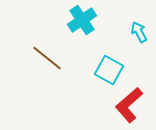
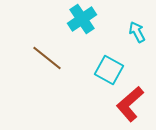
cyan cross: moved 1 px up
cyan arrow: moved 2 px left
red L-shape: moved 1 px right, 1 px up
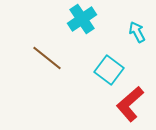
cyan square: rotated 8 degrees clockwise
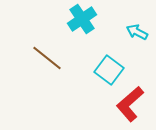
cyan arrow: rotated 35 degrees counterclockwise
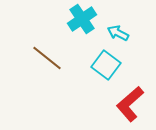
cyan arrow: moved 19 px left, 1 px down
cyan square: moved 3 px left, 5 px up
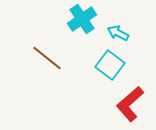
cyan square: moved 4 px right
